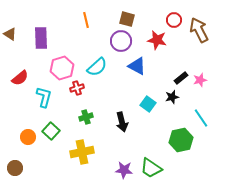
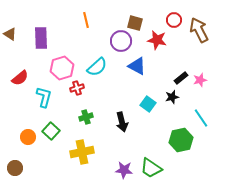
brown square: moved 8 px right, 4 px down
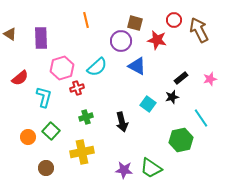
pink star: moved 10 px right, 1 px up
brown circle: moved 31 px right
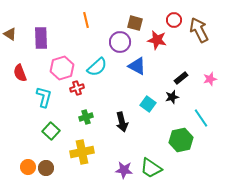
purple circle: moved 1 px left, 1 px down
red semicircle: moved 5 px up; rotated 108 degrees clockwise
orange circle: moved 30 px down
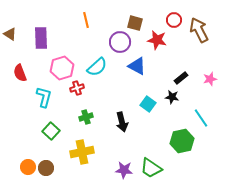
black star: rotated 24 degrees clockwise
green hexagon: moved 1 px right, 1 px down
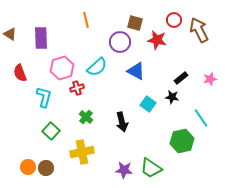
blue triangle: moved 1 px left, 5 px down
green cross: rotated 32 degrees counterclockwise
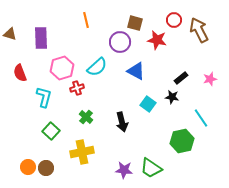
brown triangle: rotated 16 degrees counterclockwise
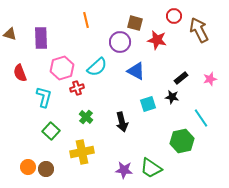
red circle: moved 4 px up
cyan square: rotated 35 degrees clockwise
brown circle: moved 1 px down
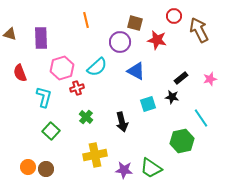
yellow cross: moved 13 px right, 3 px down
